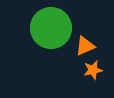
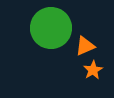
orange star: rotated 18 degrees counterclockwise
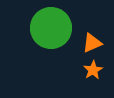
orange triangle: moved 7 px right, 3 px up
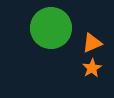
orange star: moved 1 px left, 2 px up
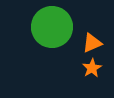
green circle: moved 1 px right, 1 px up
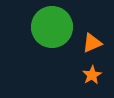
orange star: moved 7 px down
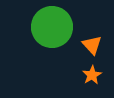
orange triangle: moved 2 px down; rotated 50 degrees counterclockwise
